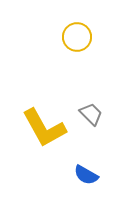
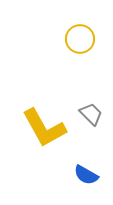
yellow circle: moved 3 px right, 2 px down
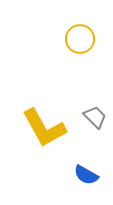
gray trapezoid: moved 4 px right, 3 px down
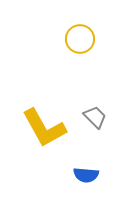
blue semicircle: rotated 25 degrees counterclockwise
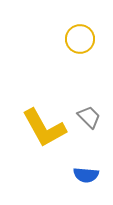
gray trapezoid: moved 6 px left
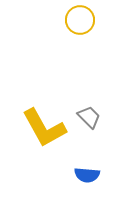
yellow circle: moved 19 px up
blue semicircle: moved 1 px right
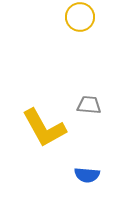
yellow circle: moved 3 px up
gray trapezoid: moved 12 px up; rotated 40 degrees counterclockwise
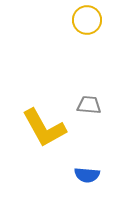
yellow circle: moved 7 px right, 3 px down
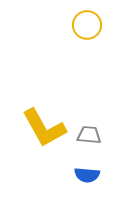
yellow circle: moved 5 px down
gray trapezoid: moved 30 px down
